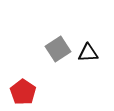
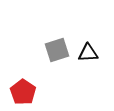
gray square: moved 1 px left, 1 px down; rotated 15 degrees clockwise
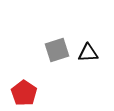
red pentagon: moved 1 px right, 1 px down
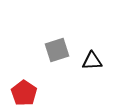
black triangle: moved 4 px right, 8 px down
